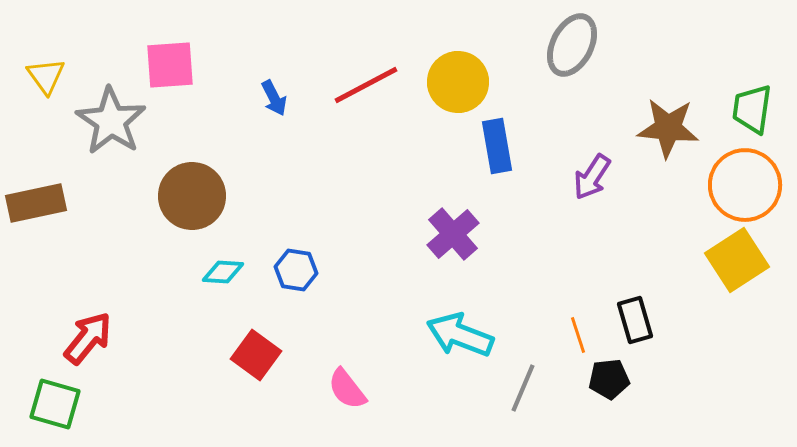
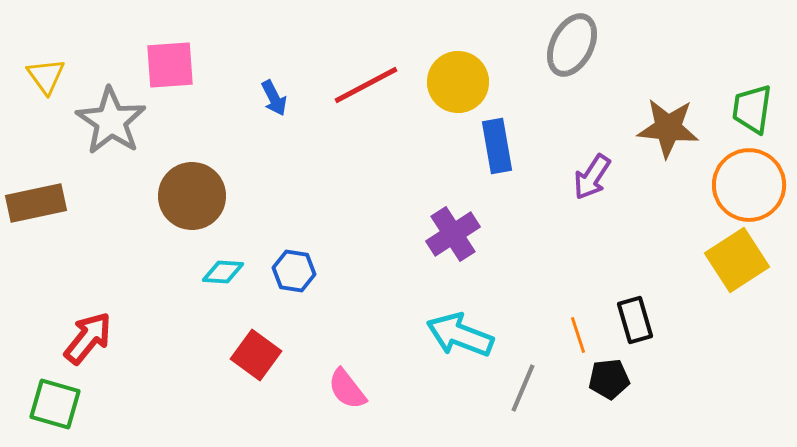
orange circle: moved 4 px right
purple cross: rotated 8 degrees clockwise
blue hexagon: moved 2 px left, 1 px down
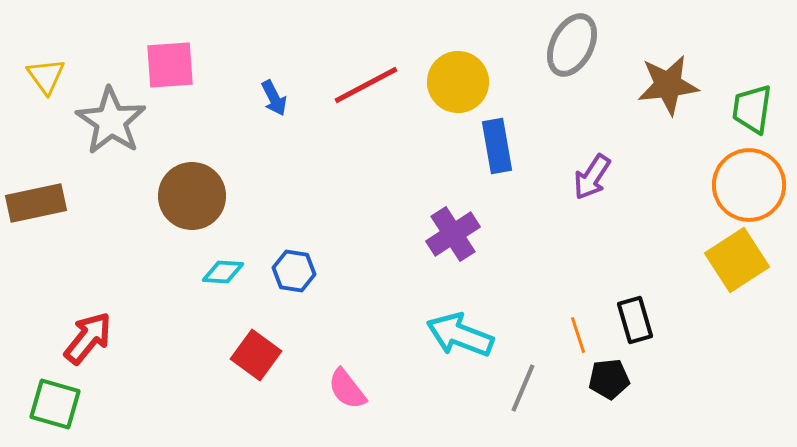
brown star: moved 43 px up; rotated 12 degrees counterclockwise
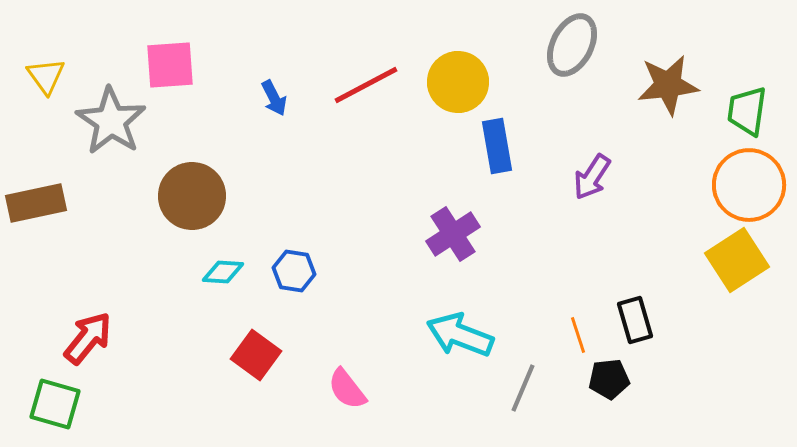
green trapezoid: moved 5 px left, 2 px down
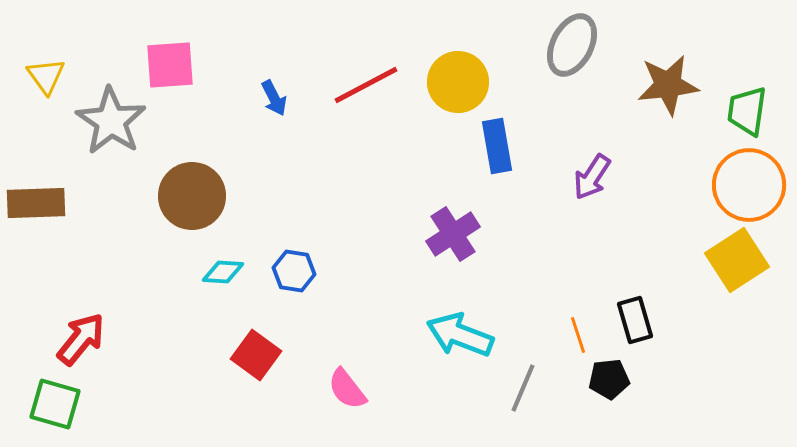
brown rectangle: rotated 10 degrees clockwise
red arrow: moved 7 px left, 1 px down
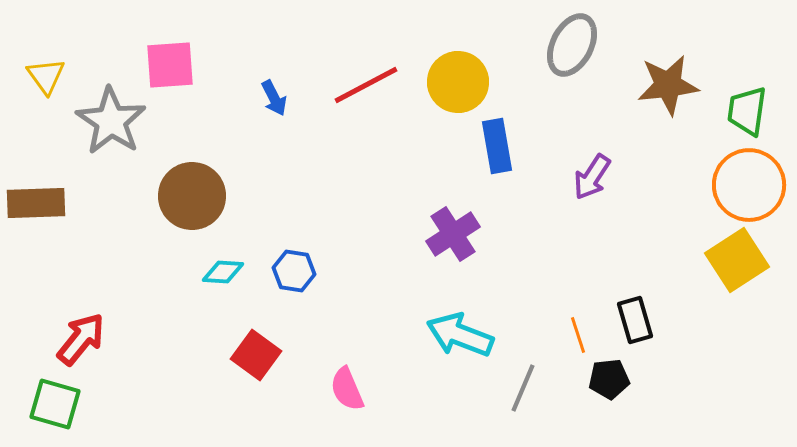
pink semicircle: rotated 15 degrees clockwise
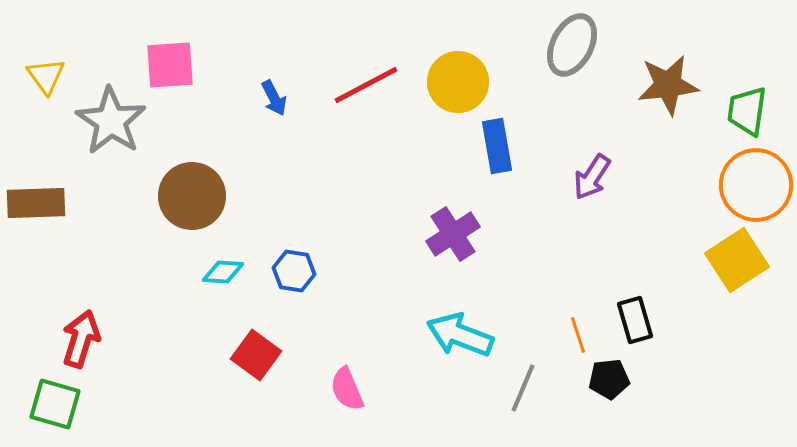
orange circle: moved 7 px right
red arrow: rotated 22 degrees counterclockwise
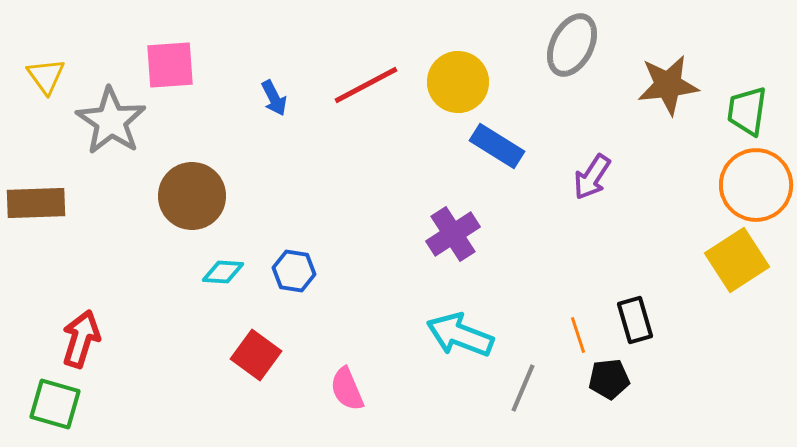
blue rectangle: rotated 48 degrees counterclockwise
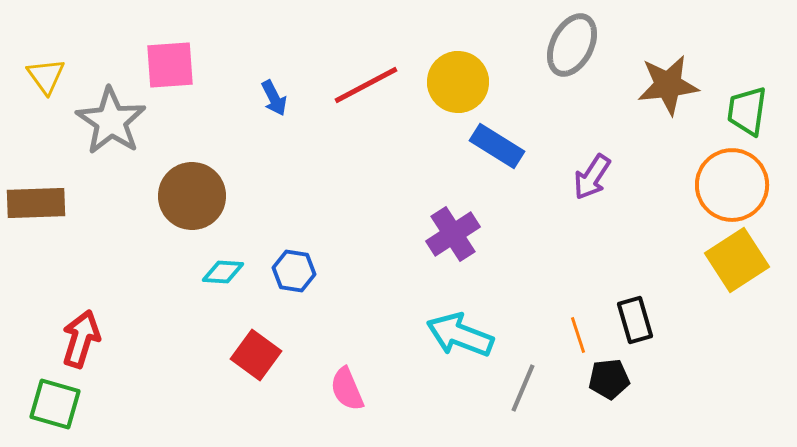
orange circle: moved 24 px left
